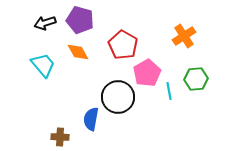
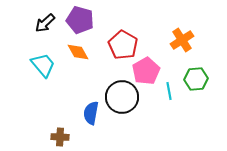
black arrow: rotated 25 degrees counterclockwise
orange cross: moved 2 px left, 4 px down
pink pentagon: moved 1 px left, 2 px up
black circle: moved 4 px right
blue semicircle: moved 6 px up
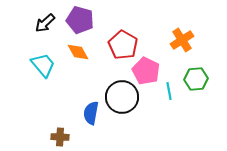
pink pentagon: rotated 16 degrees counterclockwise
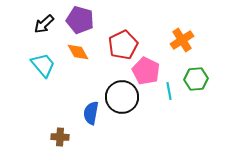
black arrow: moved 1 px left, 1 px down
red pentagon: rotated 16 degrees clockwise
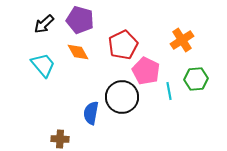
brown cross: moved 2 px down
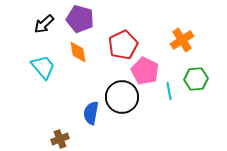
purple pentagon: moved 1 px up
orange diamond: rotated 20 degrees clockwise
cyan trapezoid: moved 2 px down
pink pentagon: moved 1 px left
brown cross: rotated 24 degrees counterclockwise
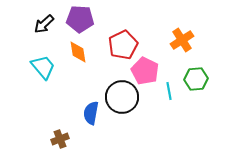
purple pentagon: rotated 12 degrees counterclockwise
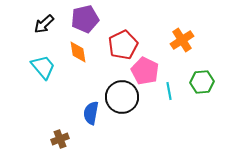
purple pentagon: moved 5 px right; rotated 16 degrees counterclockwise
green hexagon: moved 6 px right, 3 px down
